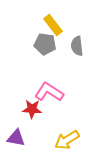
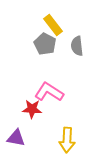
gray pentagon: rotated 20 degrees clockwise
yellow arrow: rotated 55 degrees counterclockwise
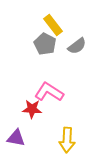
gray semicircle: rotated 120 degrees counterclockwise
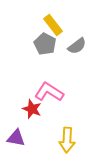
red star: rotated 18 degrees clockwise
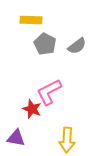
yellow rectangle: moved 22 px left, 5 px up; rotated 50 degrees counterclockwise
pink L-shape: rotated 60 degrees counterclockwise
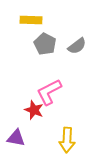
red star: moved 2 px right, 1 px down
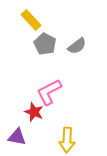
yellow rectangle: rotated 45 degrees clockwise
red star: moved 2 px down
purple triangle: moved 1 px right, 1 px up
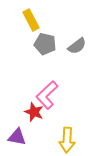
yellow rectangle: rotated 15 degrees clockwise
gray pentagon: rotated 15 degrees counterclockwise
pink L-shape: moved 2 px left, 3 px down; rotated 16 degrees counterclockwise
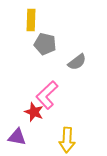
yellow rectangle: rotated 30 degrees clockwise
gray semicircle: moved 16 px down
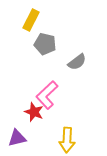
yellow rectangle: rotated 25 degrees clockwise
purple triangle: moved 1 px down; rotated 24 degrees counterclockwise
